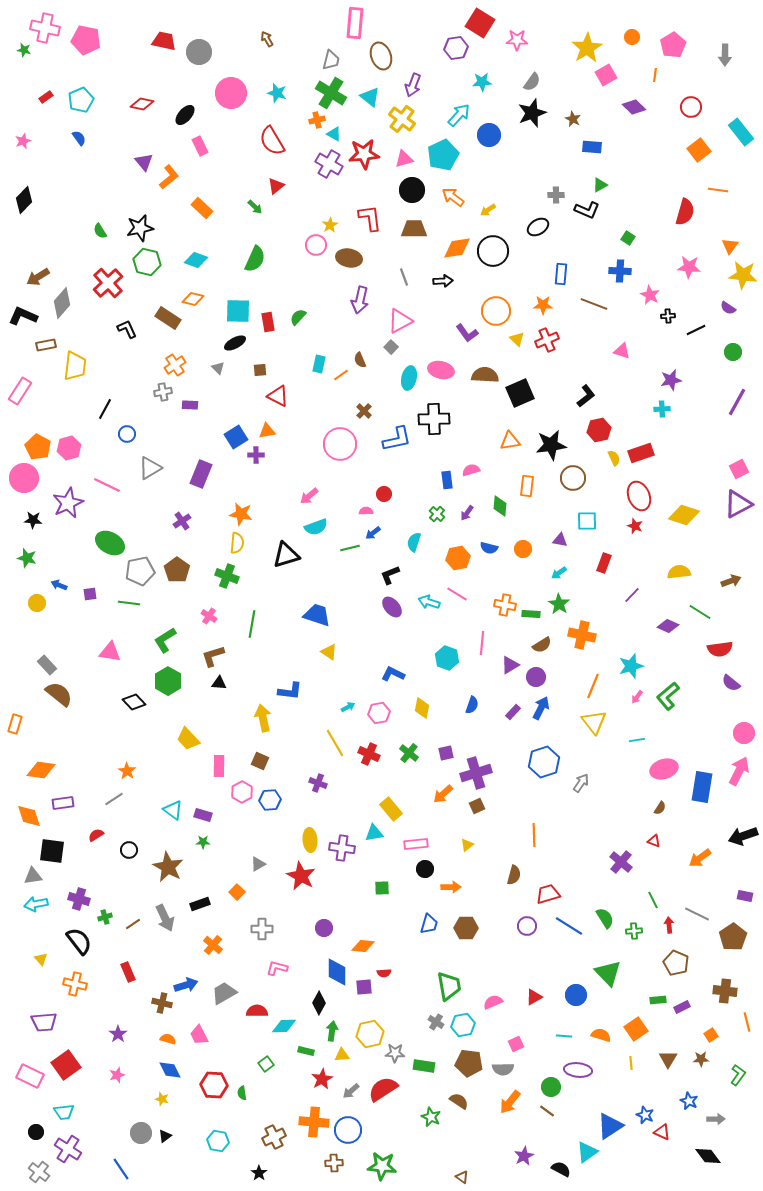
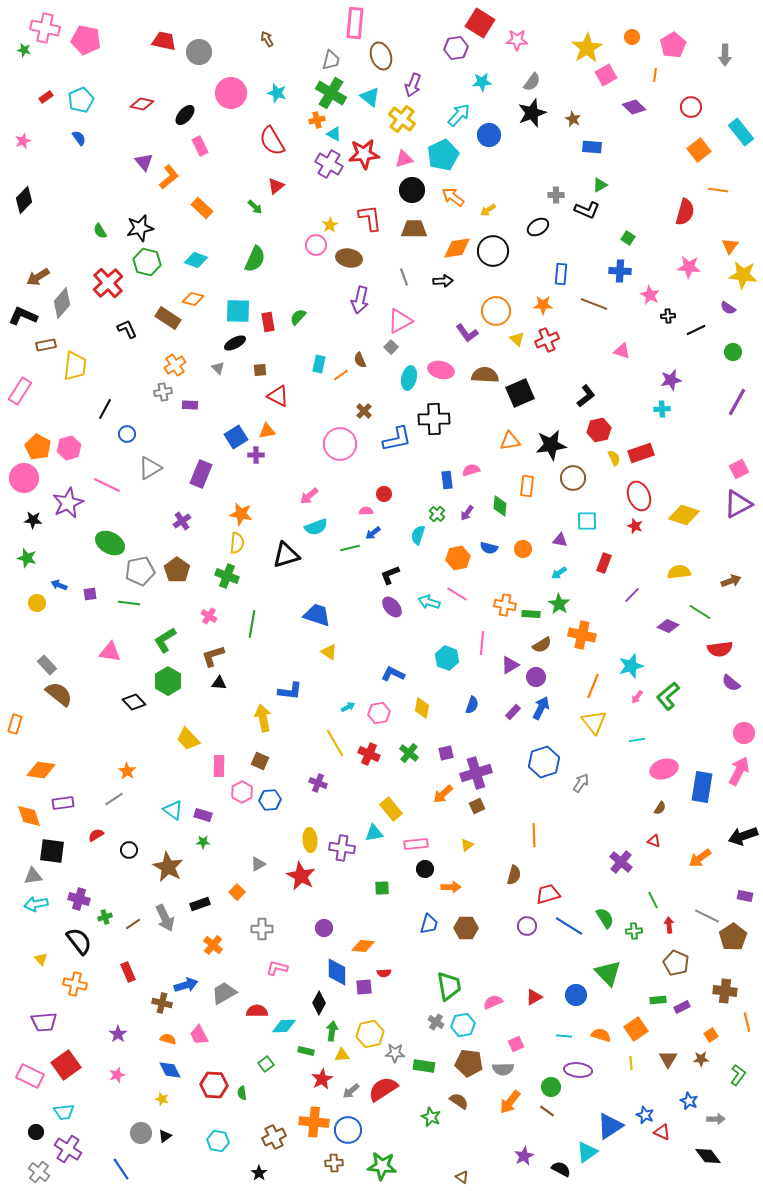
cyan semicircle at (414, 542): moved 4 px right, 7 px up
gray line at (697, 914): moved 10 px right, 2 px down
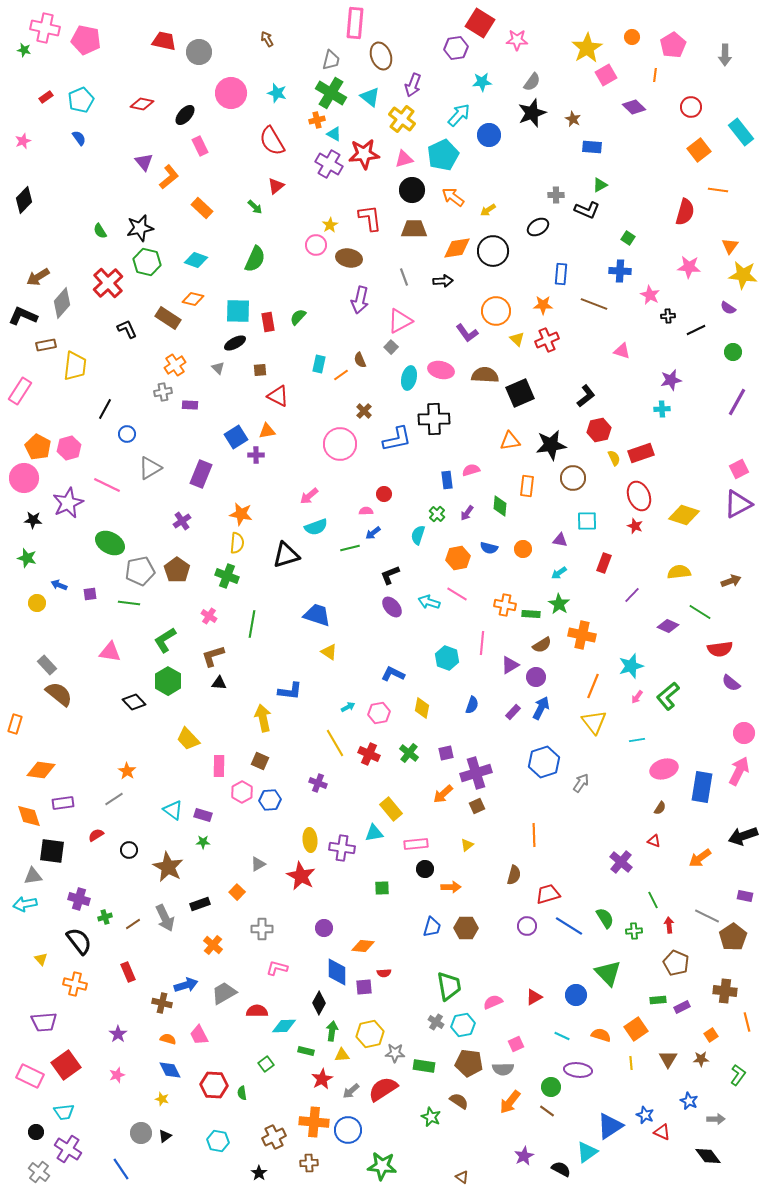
cyan arrow at (36, 904): moved 11 px left
blue trapezoid at (429, 924): moved 3 px right, 3 px down
cyan line at (564, 1036): moved 2 px left; rotated 21 degrees clockwise
brown cross at (334, 1163): moved 25 px left
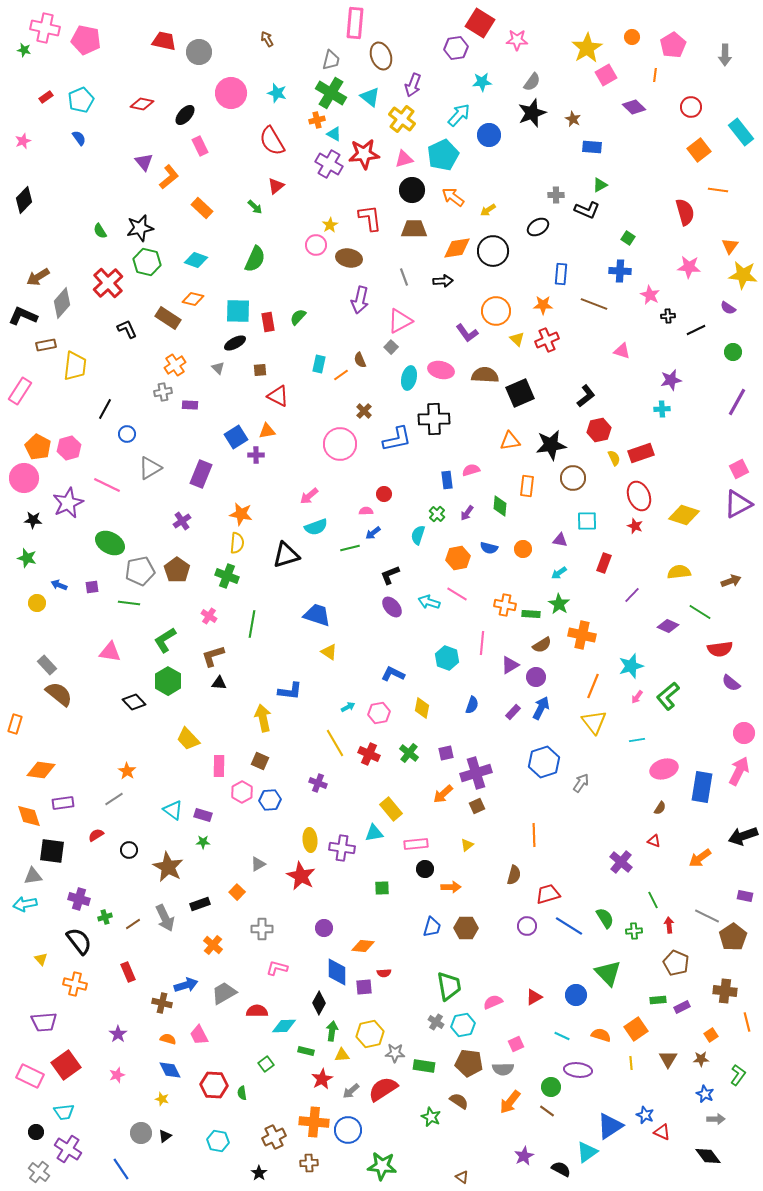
red semicircle at (685, 212): rotated 32 degrees counterclockwise
purple square at (90, 594): moved 2 px right, 7 px up
blue star at (689, 1101): moved 16 px right, 7 px up
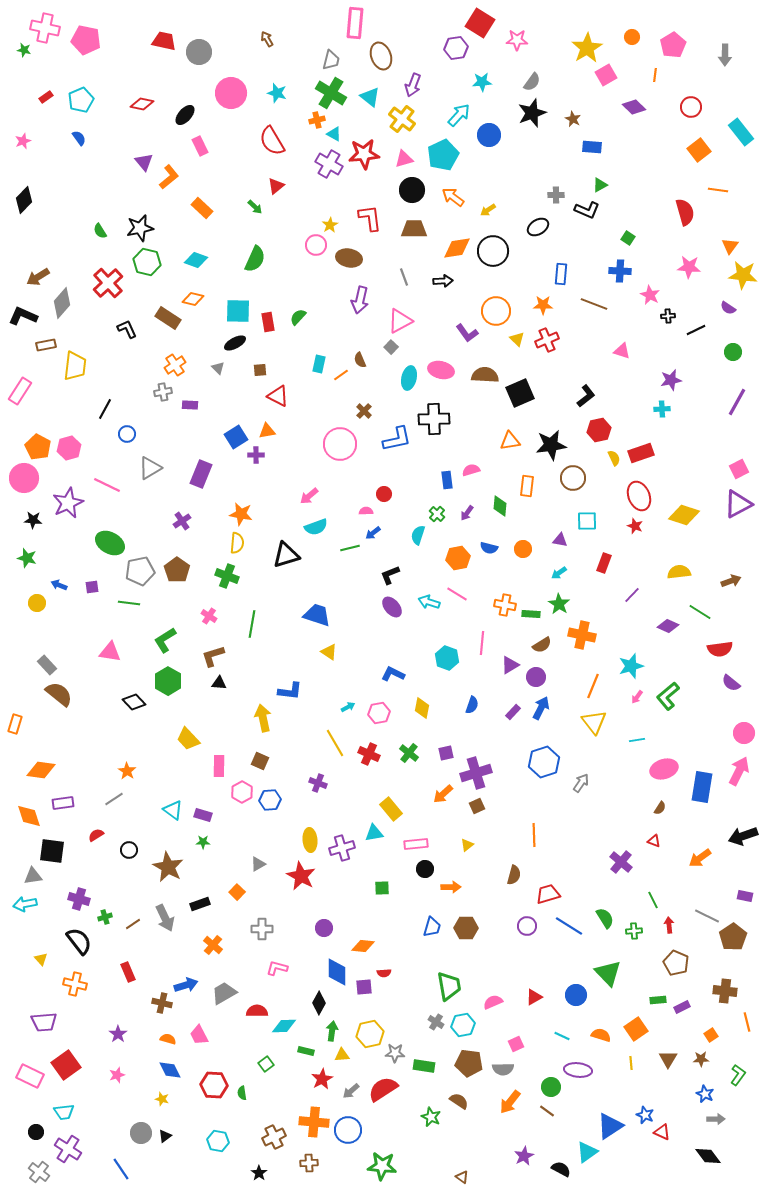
purple cross at (342, 848): rotated 25 degrees counterclockwise
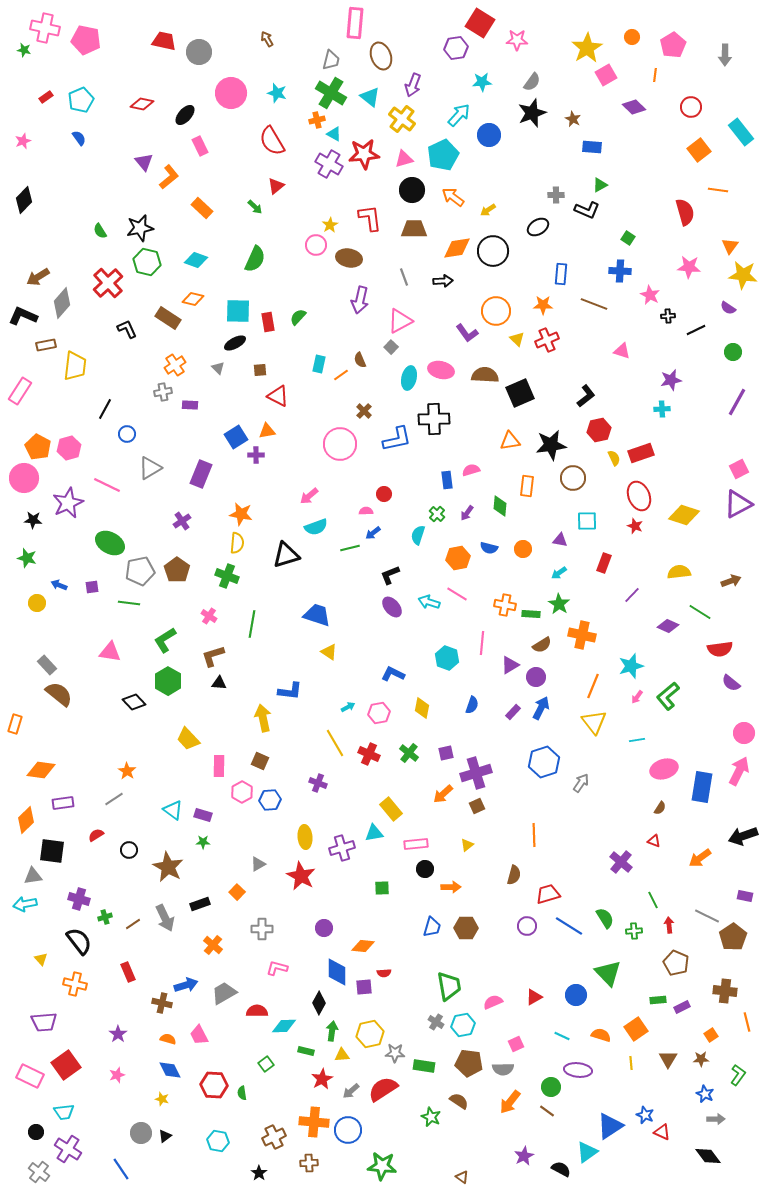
orange diamond at (29, 816): moved 3 px left, 4 px down; rotated 64 degrees clockwise
yellow ellipse at (310, 840): moved 5 px left, 3 px up
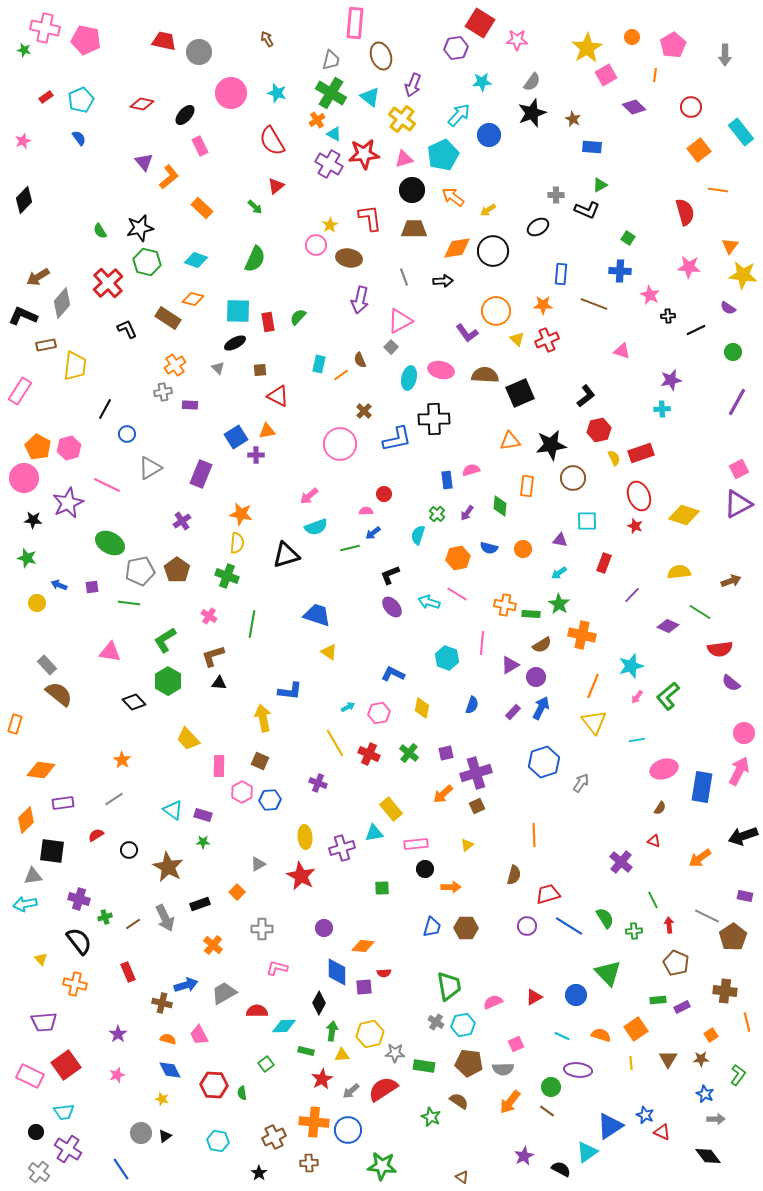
orange cross at (317, 120): rotated 21 degrees counterclockwise
orange star at (127, 771): moved 5 px left, 11 px up
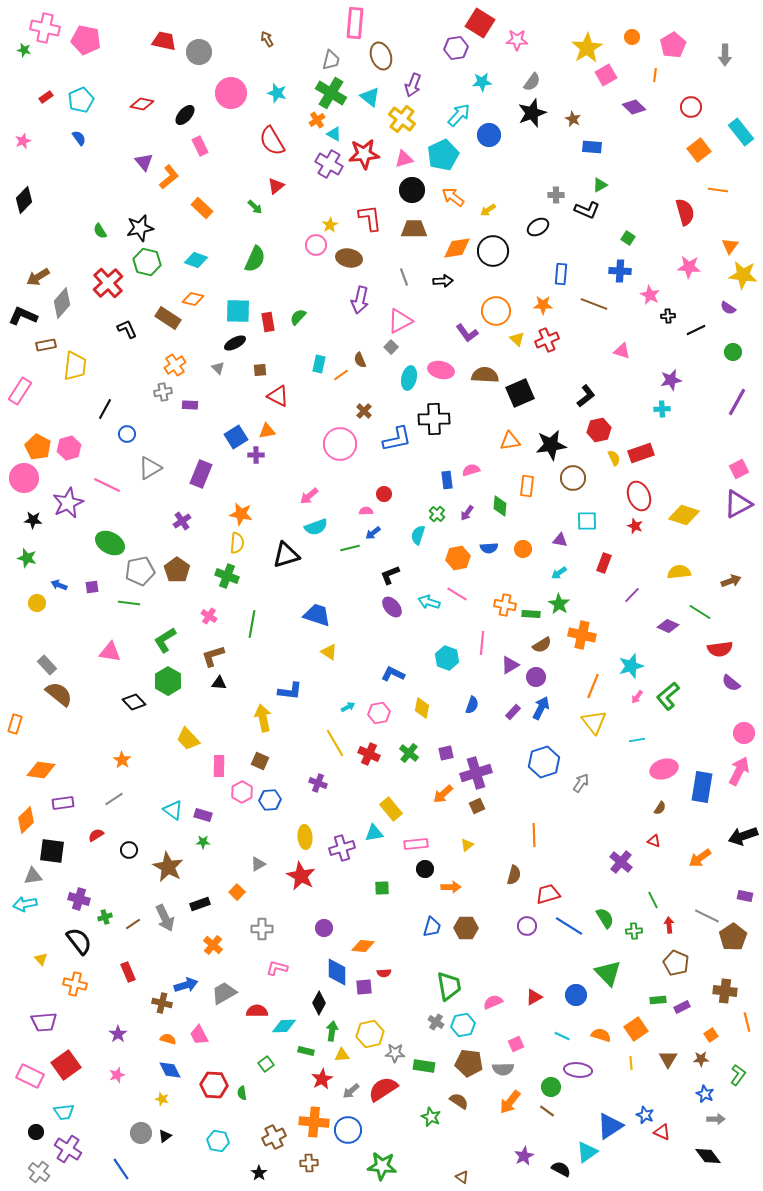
blue semicircle at (489, 548): rotated 18 degrees counterclockwise
